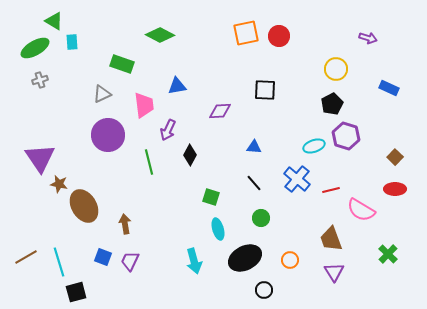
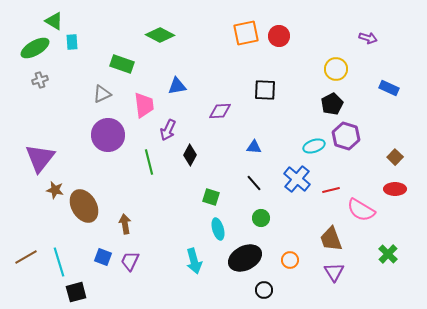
purple triangle at (40, 158): rotated 12 degrees clockwise
brown star at (59, 184): moved 4 px left, 6 px down
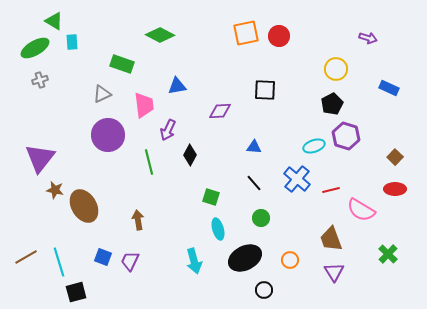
brown arrow at (125, 224): moved 13 px right, 4 px up
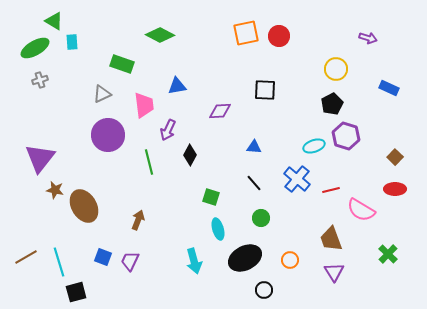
brown arrow at (138, 220): rotated 30 degrees clockwise
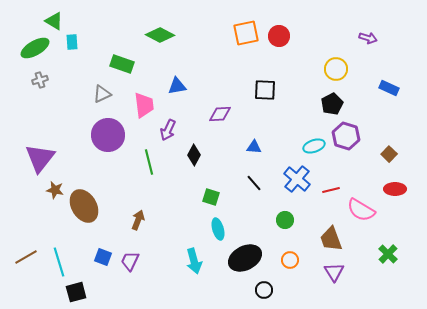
purple diamond at (220, 111): moved 3 px down
black diamond at (190, 155): moved 4 px right
brown square at (395, 157): moved 6 px left, 3 px up
green circle at (261, 218): moved 24 px right, 2 px down
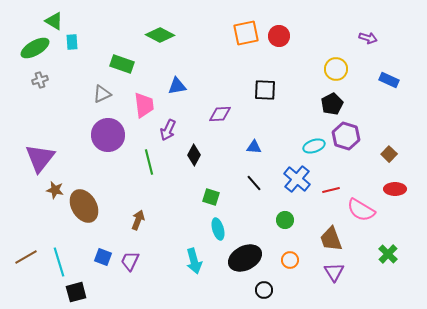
blue rectangle at (389, 88): moved 8 px up
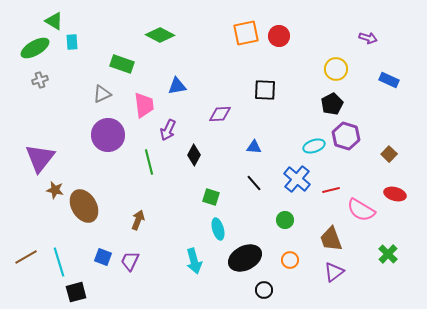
red ellipse at (395, 189): moved 5 px down; rotated 15 degrees clockwise
purple triangle at (334, 272): rotated 25 degrees clockwise
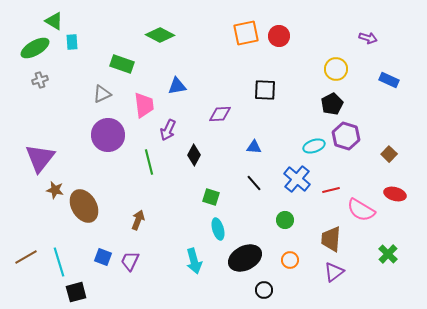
brown trapezoid at (331, 239): rotated 24 degrees clockwise
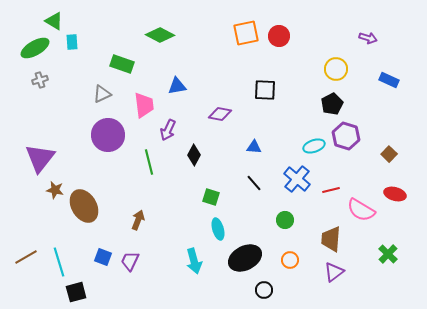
purple diamond at (220, 114): rotated 15 degrees clockwise
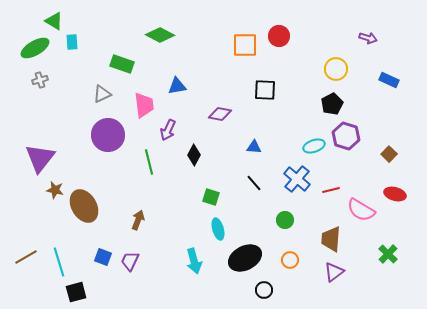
orange square at (246, 33): moved 1 px left, 12 px down; rotated 12 degrees clockwise
